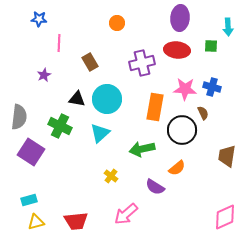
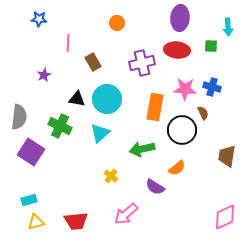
pink line: moved 9 px right
brown rectangle: moved 3 px right
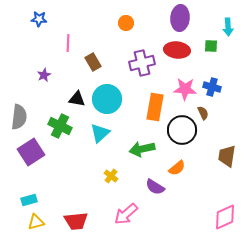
orange circle: moved 9 px right
purple square: rotated 24 degrees clockwise
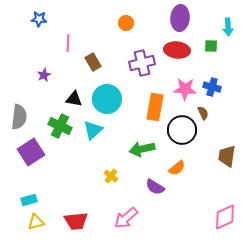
black triangle: moved 3 px left
cyan triangle: moved 7 px left, 3 px up
pink arrow: moved 4 px down
